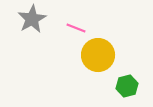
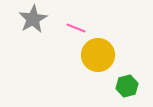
gray star: moved 1 px right
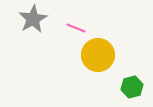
green hexagon: moved 5 px right, 1 px down
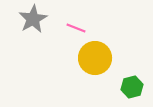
yellow circle: moved 3 px left, 3 px down
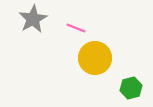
green hexagon: moved 1 px left, 1 px down
